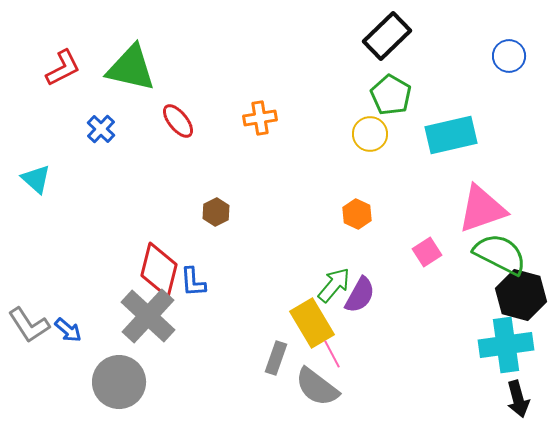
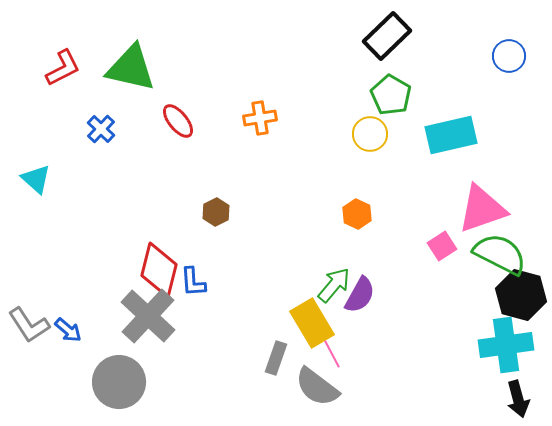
pink square: moved 15 px right, 6 px up
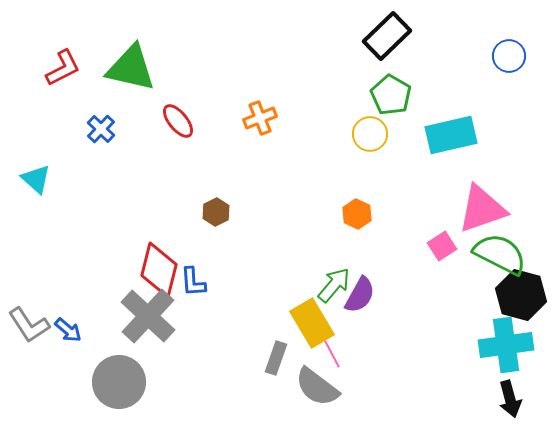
orange cross: rotated 12 degrees counterclockwise
black arrow: moved 8 px left
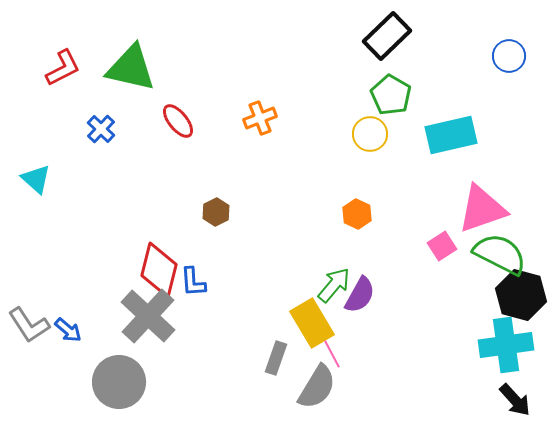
gray semicircle: rotated 96 degrees counterclockwise
black arrow: moved 5 px right, 1 px down; rotated 27 degrees counterclockwise
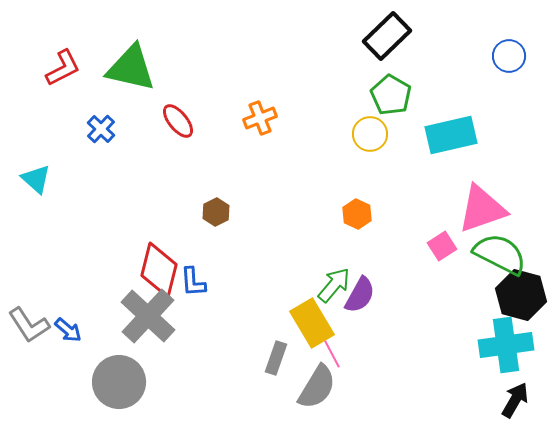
black arrow: rotated 108 degrees counterclockwise
